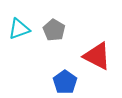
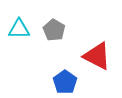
cyan triangle: rotated 20 degrees clockwise
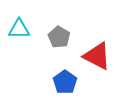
gray pentagon: moved 5 px right, 7 px down
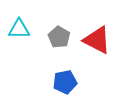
red triangle: moved 16 px up
blue pentagon: rotated 25 degrees clockwise
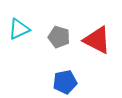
cyan triangle: rotated 25 degrees counterclockwise
gray pentagon: rotated 15 degrees counterclockwise
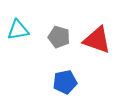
cyan triangle: moved 1 px left, 1 px down; rotated 15 degrees clockwise
red triangle: rotated 8 degrees counterclockwise
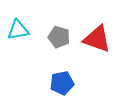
red triangle: moved 1 px up
blue pentagon: moved 3 px left, 1 px down
